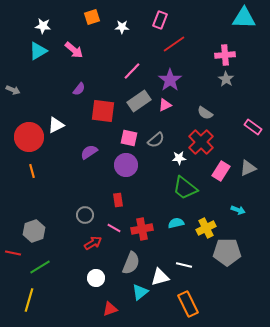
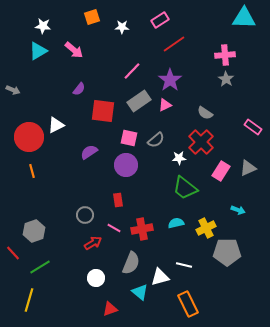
pink rectangle at (160, 20): rotated 36 degrees clockwise
red line at (13, 253): rotated 35 degrees clockwise
cyan triangle at (140, 292): rotated 42 degrees counterclockwise
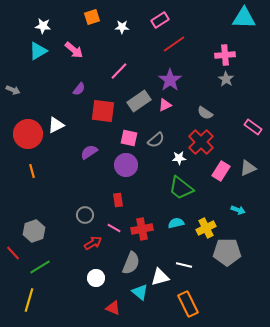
pink line at (132, 71): moved 13 px left
red circle at (29, 137): moved 1 px left, 3 px up
green trapezoid at (185, 188): moved 4 px left
red triangle at (110, 309): moved 3 px right, 1 px up; rotated 42 degrees clockwise
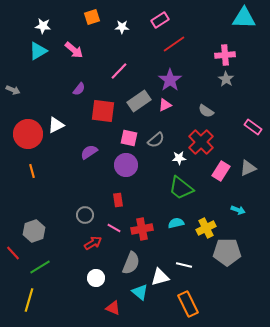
gray semicircle at (205, 113): moved 1 px right, 2 px up
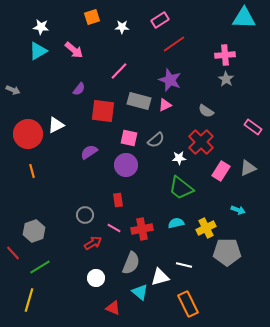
white star at (43, 26): moved 2 px left, 1 px down
purple star at (170, 80): rotated 15 degrees counterclockwise
gray rectangle at (139, 101): rotated 50 degrees clockwise
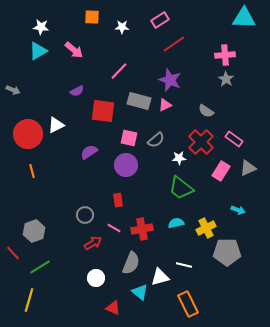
orange square at (92, 17): rotated 21 degrees clockwise
purple semicircle at (79, 89): moved 2 px left, 2 px down; rotated 24 degrees clockwise
pink rectangle at (253, 127): moved 19 px left, 12 px down
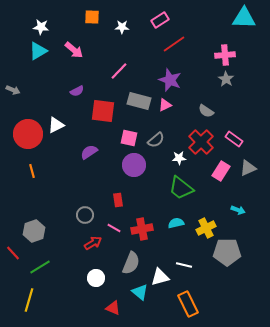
purple circle at (126, 165): moved 8 px right
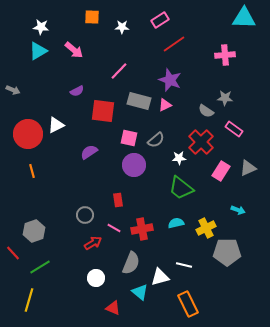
gray star at (226, 79): moved 1 px left, 19 px down; rotated 28 degrees counterclockwise
pink rectangle at (234, 139): moved 10 px up
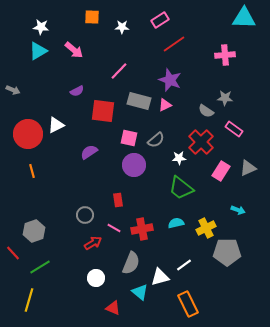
white line at (184, 265): rotated 49 degrees counterclockwise
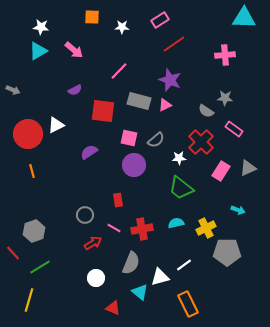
purple semicircle at (77, 91): moved 2 px left, 1 px up
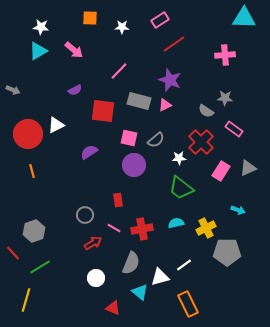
orange square at (92, 17): moved 2 px left, 1 px down
yellow line at (29, 300): moved 3 px left
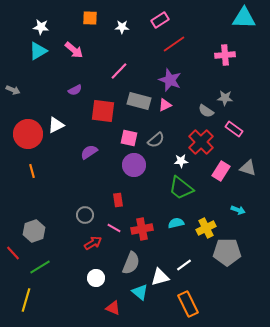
white star at (179, 158): moved 2 px right, 3 px down
gray triangle at (248, 168): rotated 42 degrees clockwise
